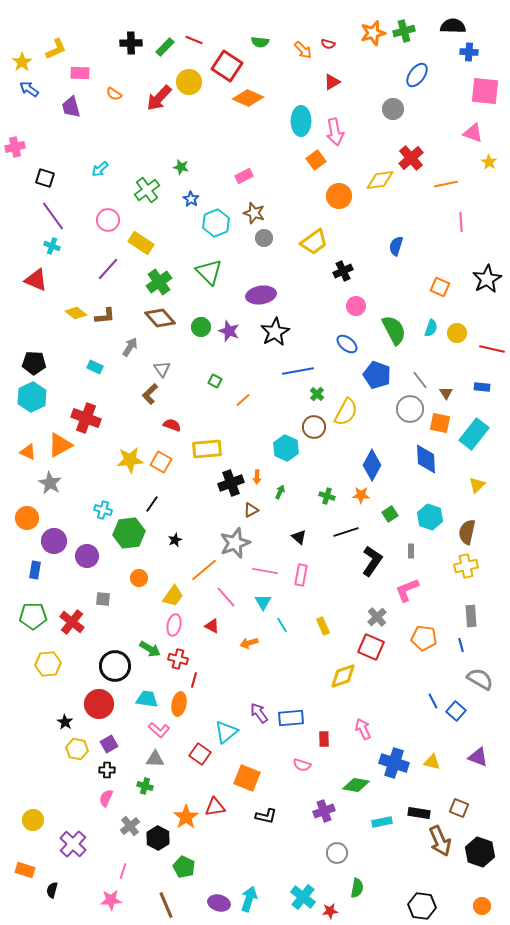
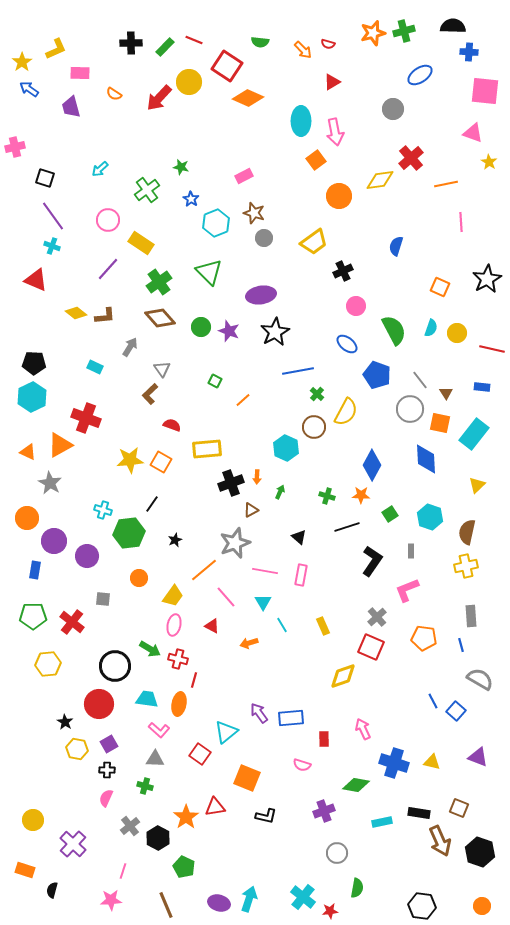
blue ellipse at (417, 75): moved 3 px right; rotated 20 degrees clockwise
black line at (346, 532): moved 1 px right, 5 px up
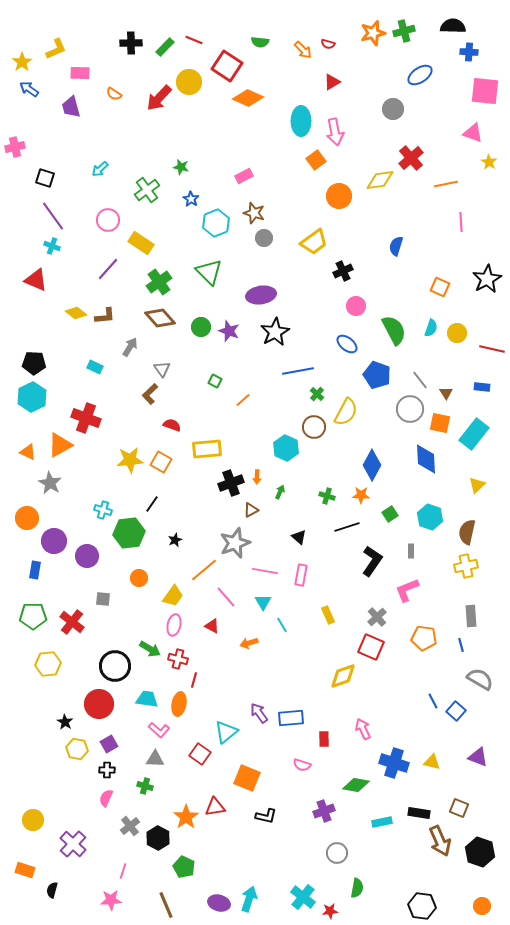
yellow rectangle at (323, 626): moved 5 px right, 11 px up
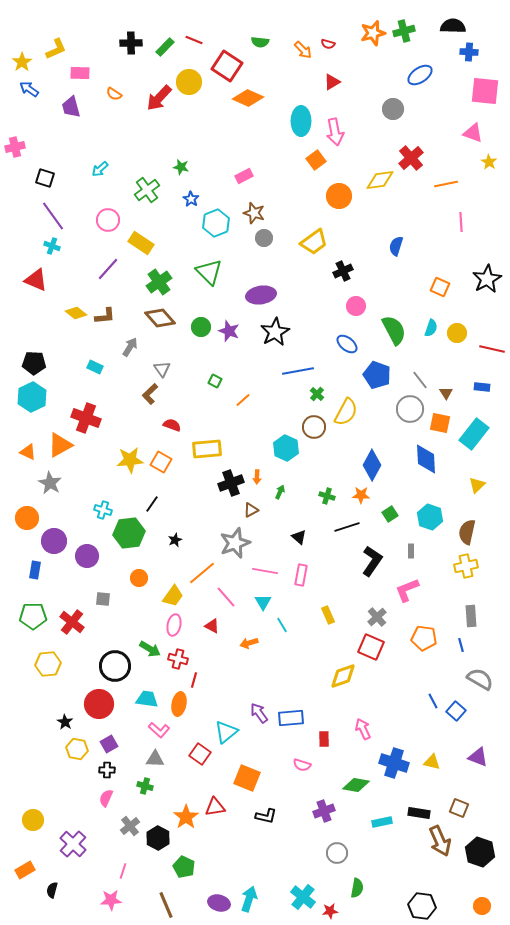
orange line at (204, 570): moved 2 px left, 3 px down
orange rectangle at (25, 870): rotated 48 degrees counterclockwise
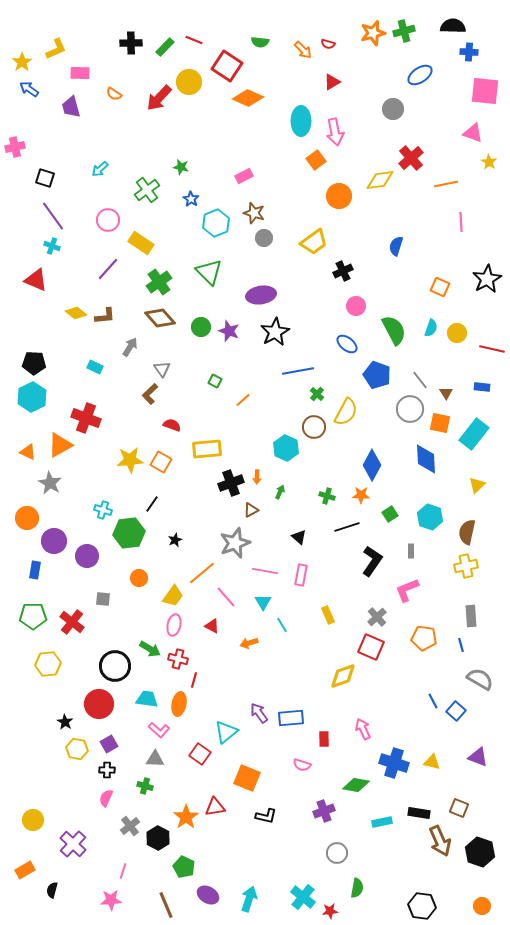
purple ellipse at (219, 903): moved 11 px left, 8 px up; rotated 15 degrees clockwise
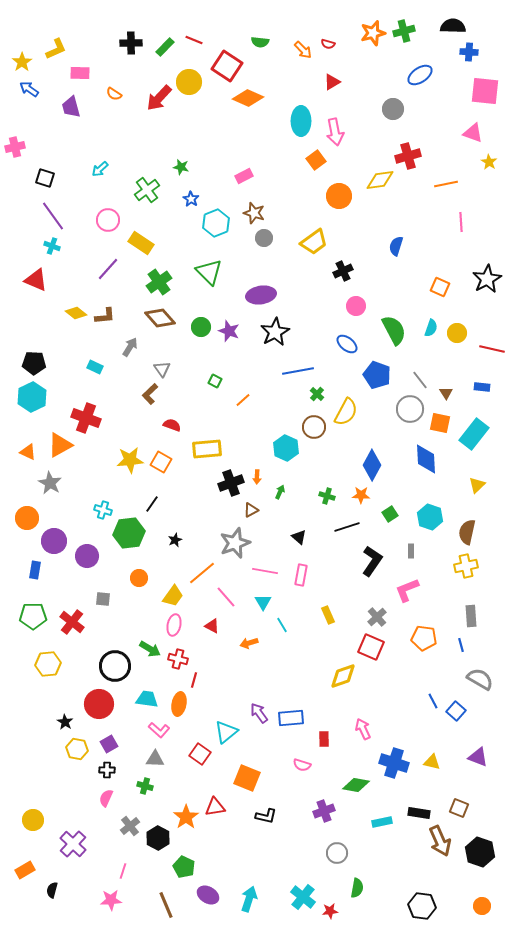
red cross at (411, 158): moved 3 px left, 2 px up; rotated 25 degrees clockwise
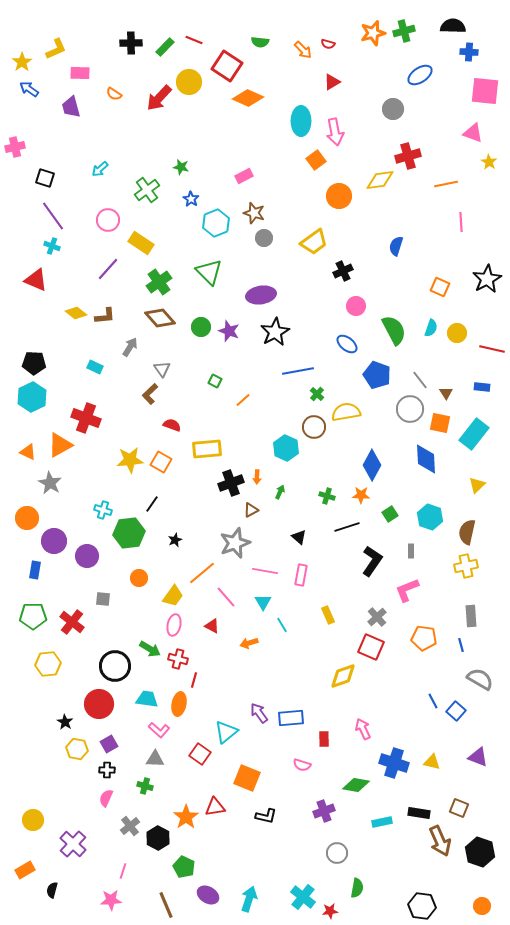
yellow semicircle at (346, 412): rotated 128 degrees counterclockwise
